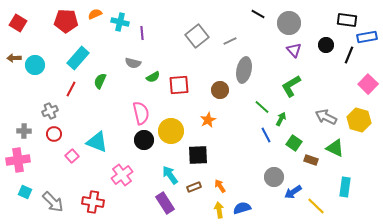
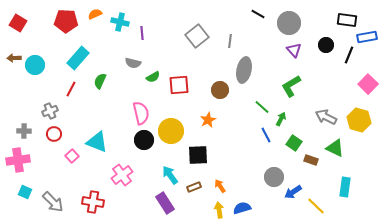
gray line at (230, 41): rotated 56 degrees counterclockwise
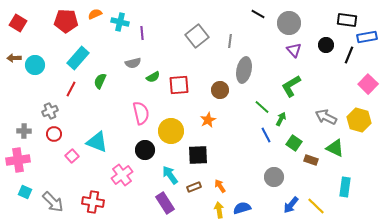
gray semicircle at (133, 63): rotated 28 degrees counterclockwise
black circle at (144, 140): moved 1 px right, 10 px down
blue arrow at (293, 192): moved 2 px left, 13 px down; rotated 18 degrees counterclockwise
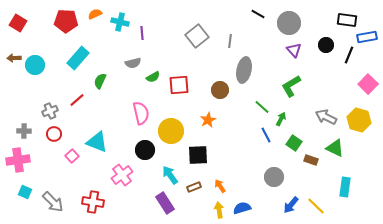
red line at (71, 89): moved 6 px right, 11 px down; rotated 21 degrees clockwise
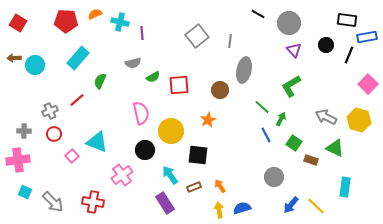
black square at (198, 155): rotated 10 degrees clockwise
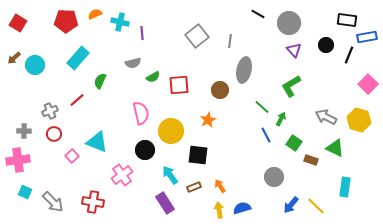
brown arrow at (14, 58): rotated 40 degrees counterclockwise
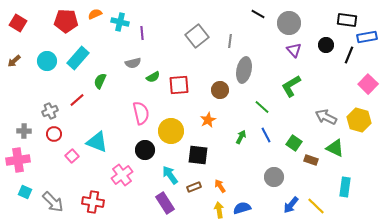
brown arrow at (14, 58): moved 3 px down
cyan circle at (35, 65): moved 12 px right, 4 px up
green arrow at (281, 119): moved 40 px left, 18 px down
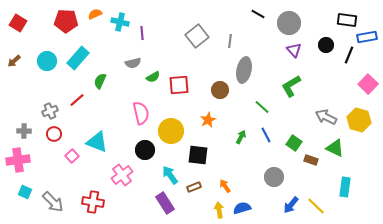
orange arrow at (220, 186): moved 5 px right
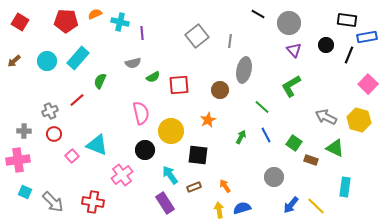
red square at (18, 23): moved 2 px right, 1 px up
cyan triangle at (97, 142): moved 3 px down
